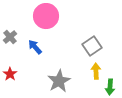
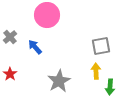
pink circle: moved 1 px right, 1 px up
gray square: moved 9 px right; rotated 24 degrees clockwise
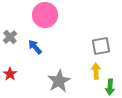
pink circle: moved 2 px left
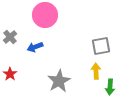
blue arrow: rotated 70 degrees counterclockwise
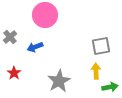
red star: moved 4 px right, 1 px up
green arrow: rotated 105 degrees counterclockwise
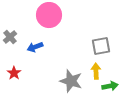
pink circle: moved 4 px right
gray star: moved 12 px right; rotated 25 degrees counterclockwise
green arrow: moved 1 px up
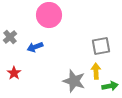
gray star: moved 3 px right
